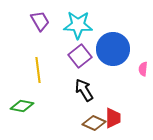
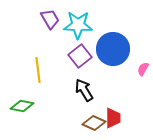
purple trapezoid: moved 10 px right, 2 px up
pink semicircle: rotated 24 degrees clockwise
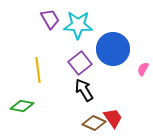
purple square: moved 7 px down
red trapezoid: rotated 35 degrees counterclockwise
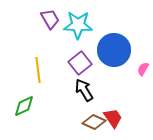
blue circle: moved 1 px right, 1 px down
green diamond: moved 2 px right; rotated 35 degrees counterclockwise
brown diamond: moved 1 px up
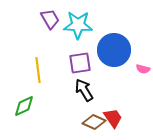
purple square: rotated 30 degrees clockwise
pink semicircle: rotated 104 degrees counterclockwise
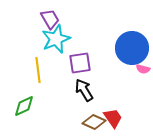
cyan star: moved 22 px left, 14 px down; rotated 24 degrees counterclockwise
blue circle: moved 18 px right, 2 px up
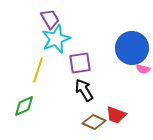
yellow line: rotated 25 degrees clockwise
red trapezoid: moved 3 px right, 3 px up; rotated 145 degrees clockwise
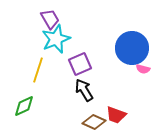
purple square: moved 1 px down; rotated 15 degrees counterclockwise
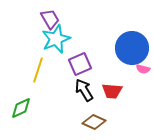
green diamond: moved 3 px left, 2 px down
red trapezoid: moved 4 px left, 24 px up; rotated 15 degrees counterclockwise
